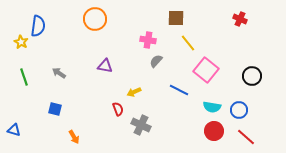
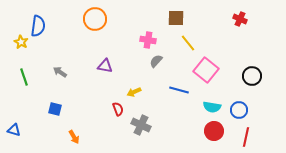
gray arrow: moved 1 px right, 1 px up
blue line: rotated 12 degrees counterclockwise
red line: rotated 60 degrees clockwise
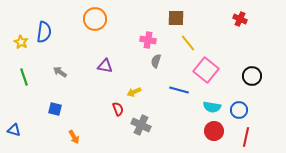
blue semicircle: moved 6 px right, 6 px down
gray semicircle: rotated 24 degrees counterclockwise
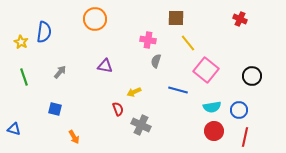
gray arrow: rotated 96 degrees clockwise
blue line: moved 1 px left
cyan semicircle: rotated 18 degrees counterclockwise
blue triangle: moved 1 px up
red line: moved 1 px left
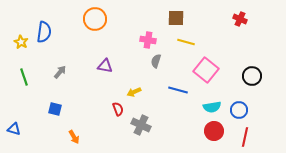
yellow line: moved 2 px left, 1 px up; rotated 36 degrees counterclockwise
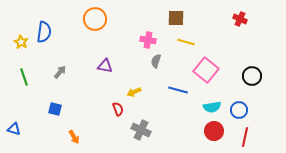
gray cross: moved 5 px down
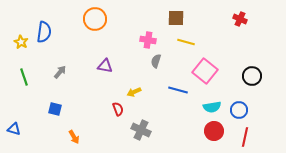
pink square: moved 1 px left, 1 px down
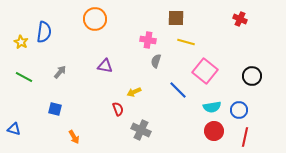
green line: rotated 42 degrees counterclockwise
blue line: rotated 30 degrees clockwise
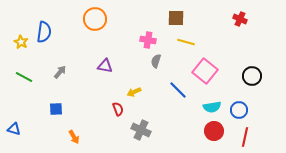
blue square: moved 1 px right; rotated 16 degrees counterclockwise
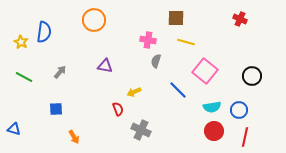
orange circle: moved 1 px left, 1 px down
